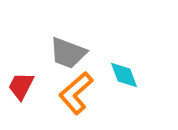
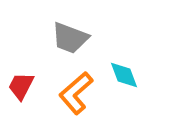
gray trapezoid: moved 2 px right, 15 px up
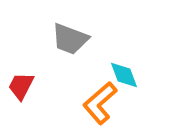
gray trapezoid: moved 1 px down
orange L-shape: moved 24 px right, 10 px down
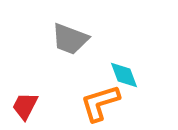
red trapezoid: moved 4 px right, 20 px down
orange L-shape: rotated 24 degrees clockwise
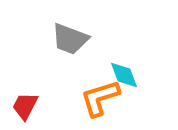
orange L-shape: moved 5 px up
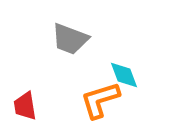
orange L-shape: moved 2 px down
red trapezoid: rotated 36 degrees counterclockwise
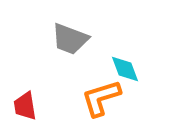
cyan diamond: moved 1 px right, 6 px up
orange L-shape: moved 1 px right, 2 px up
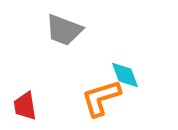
gray trapezoid: moved 6 px left, 9 px up
cyan diamond: moved 6 px down
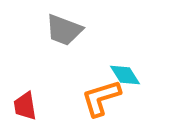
cyan diamond: rotated 12 degrees counterclockwise
